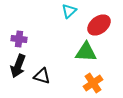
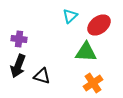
cyan triangle: moved 1 px right, 5 px down
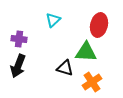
cyan triangle: moved 17 px left, 4 px down
red ellipse: rotated 40 degrees counterclockwise
black triangle: moved 23 px right, 8 px up
orange cross: moved 1 px left, 1 px up
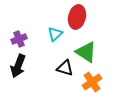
cyan triangle: moved 2 px right, 14 px down
red ellipse: moved 22 px left, 8 px up
purple cross: rotated 28 degrees counterclockwise
green triangle: rotated 30 degrees clockwise
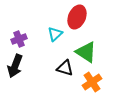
red ellipse: rotated 10 degrees clockwise
black arrow: moved 3 px left
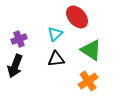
red ellipse: rotated 65 degrees counterclockwise
green triangle: moved 5 px right, 2 px up
black triangle: moved 9 px left, 9 px up; rotated 24 degrees counterclockwise
orange cross: moved 4 px left, 1 px up
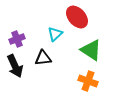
purple cross: moved 2 px left
black triangle: moved 13 px left, 1 px up
black arrow: rotated 45 degrees counterclockwise
orange cross: rotated 36 degrees counterclockwise
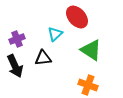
orange cross: moved 4 px down
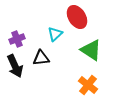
red ellipse: rotated 10 degrees clockwise
black triangle: moved 2 px left
orange cross: rotated 18 degrees clockwise
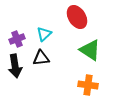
cyan triangle: moved 11 px left
green triangle: moved 1 px left
black arrow: rotated 15 degrees clockwise
orange cross: rotated 30 degrees counterclockwise
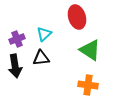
red ellipse: rotated 15 degrees clockwise
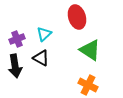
black triangle: rotated 36 degrees clockwise
orange cross: rotated 18 degrees clockwise
